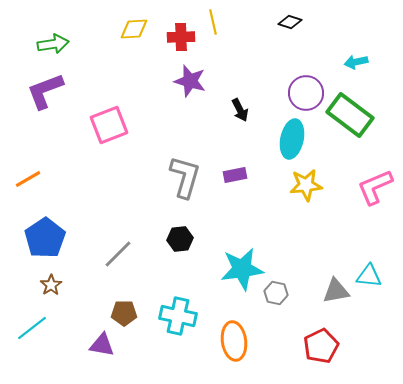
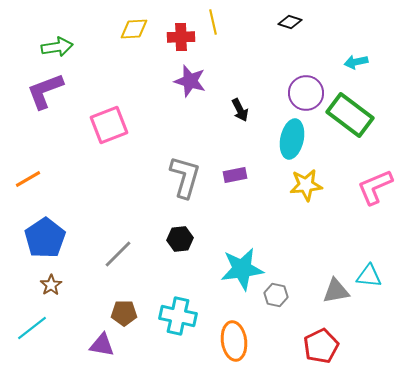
green arrow: moved 4 px right, 3 px down
gray hexagon: moved 2 px down
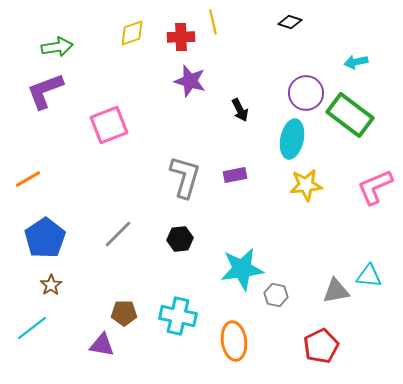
yellow diamond: moved 2 px left, 4 px down; rotated 16 degrees counterclockwise
gray line: moved 20 px up
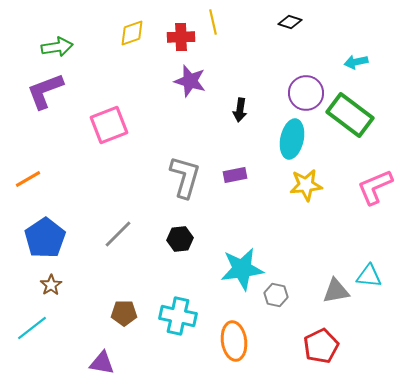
black arrow: rotated 35 degrees clockwise
purple triangle: moved 18 px down
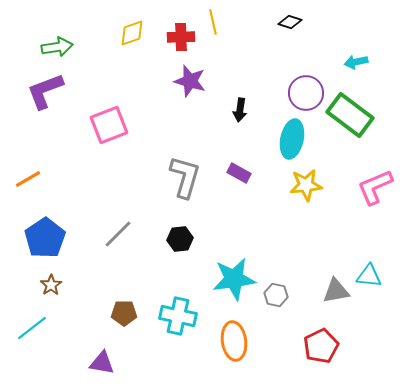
purple rectangle: moved 4 px right, 2 px up; rotated 40 degrees clockwise
cyan star: moved 8 px left, 10 px down
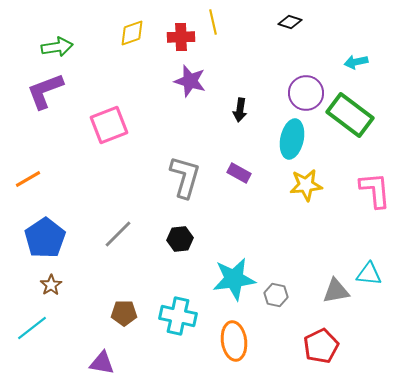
pink L-shape: moved 3 px down; rotated 108 degrees clockwise
cyan triangle: moved 2 px up
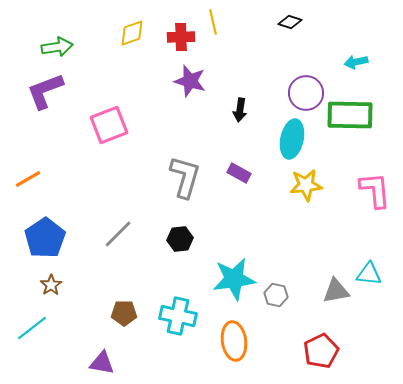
green rectangle: rotated 36 degrees counterclockwise
red pentagon: moved 5 px down
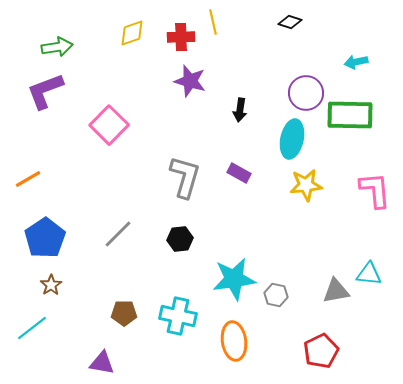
pink square: rotated 24 degrees counterclockwise
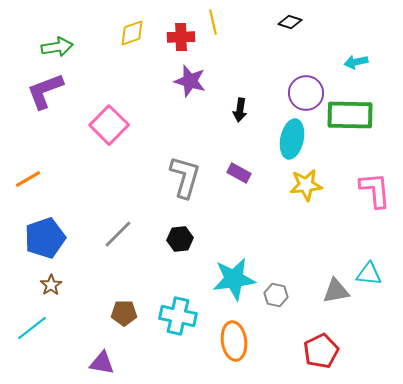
blue pentagon: rotated 15 degrees clockwise
